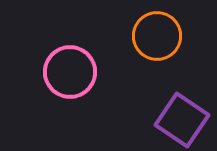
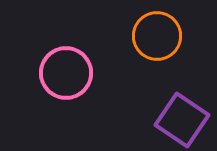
pink circle: moved 4 px left, 1 px down
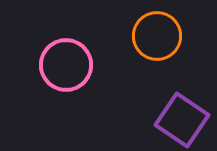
pink circle: moved 8 px up
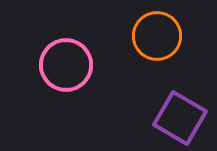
purple square: moved 2 px left, 2 px up; rotated 4 degrees counterclockwise
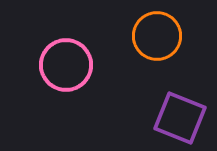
purple square: rotated 8 degrees counterclockwise
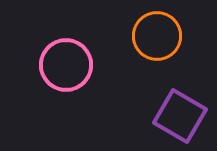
purple square: moved 2 px up; rotated 8 degrees clockwise
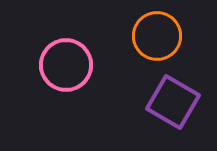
purple square: moved 7 px left, 14 px up
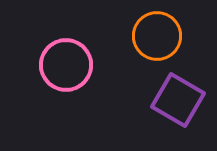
purple square: moved 5 px right, 2 px up
